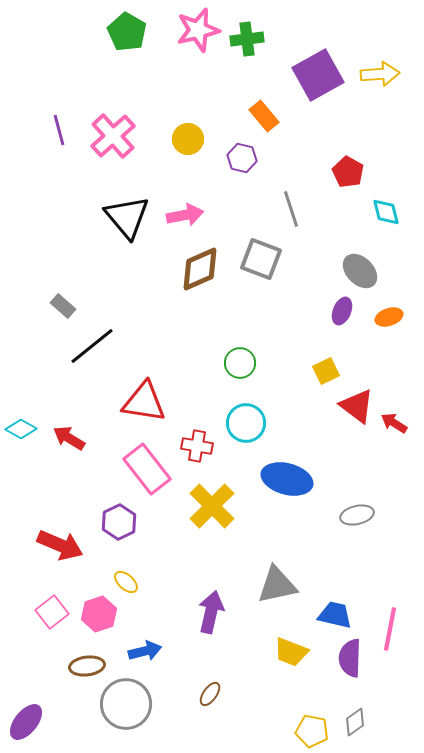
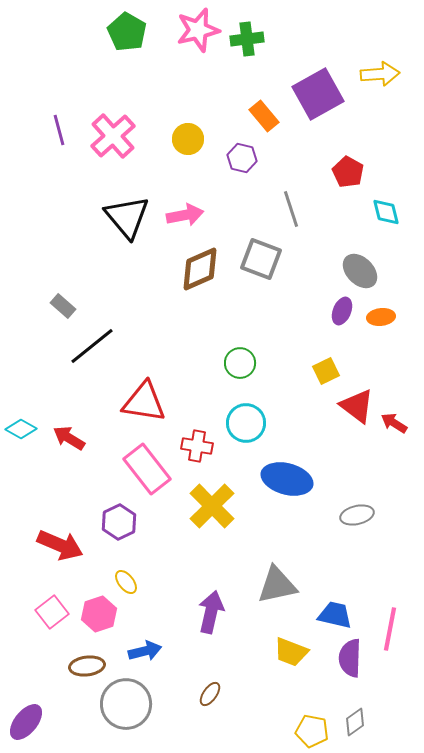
purple square at (318, 75): moved 19 px down
orange ellipse at (389, 317): moved 8 px left; rotated 12 degrees clockwise
yellow ellipse at (126, 582): rotated 10 degrees clockwise
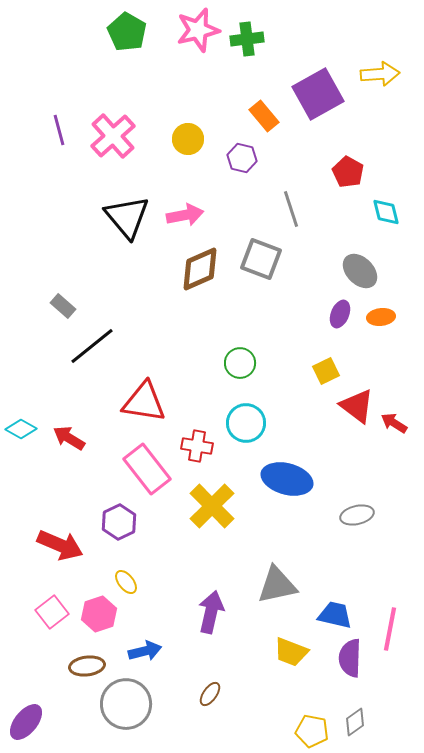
purple ellipse at (342, 311): moved 2 px left, 3 px down
